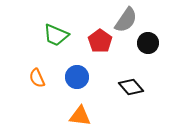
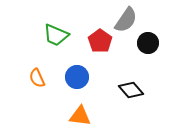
black diamond: moved 3 px down
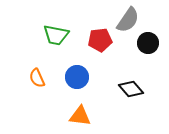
gray semicircle: moved 2 px right
green trapezoid: rotated 12 degrees counterclockwise
red pentagon: moved 1 px up; rotated 30 degrees clockwise
black diamond: moved 1 px up
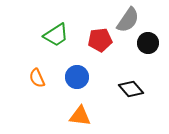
green trapezoid: rotated 44 degrees counterclockwise
